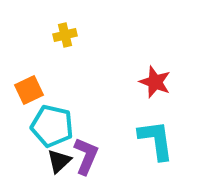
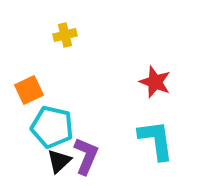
cyan pentagon: moved 1 px down
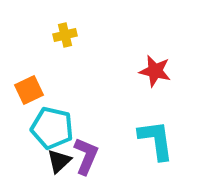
red star: moved 11 px up; rotated 8 degrees counterclockwise
cyan pentagon: moved 1 px down
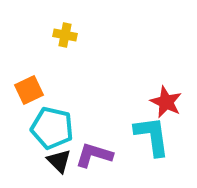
yellow cross: rotated 25 degrees clockwise
red star: moved 11 px right, 31 px down; rotated 12 degrees clockwise
cyan L-shape: moved 4 px left, 4 px up
purple L-shape: moved 8 px right, 1 px up; rotated 96 degrees counterclockwise
black triangle: rotated 32 degrees counterclockwise
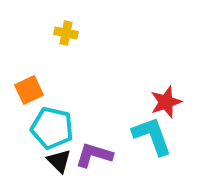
yellow cross: moved 1 px right, 2 px up
red star: rotated 28 degrees clockwise
cyan L-shape: rotated 12 degrees counterclockwise
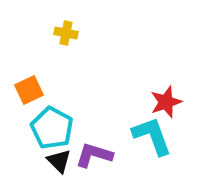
cyan pentagon: rotated 15 degrees clockwise
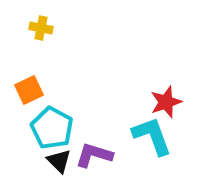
yellow cross: moved 25 px left, 5 px up
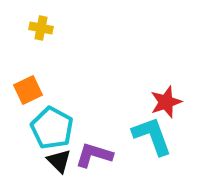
orange square: moved 1 px left
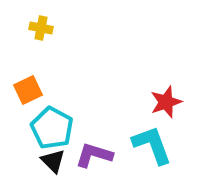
cyan L-shape: moved 9 px down
black triangle: moved 6 px left
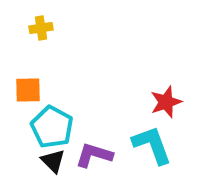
yellow cross: rotated 20 degrees counterclockwise
orange square: rotated 24 degrees clockwise
cyan pentagon: moved 1 px up
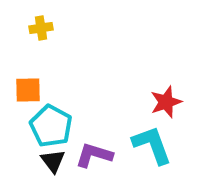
cyan pentagon: moved 1 px left, 1 px up
black triangle: rotated 8 degrees clockwise
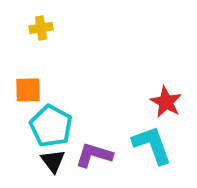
red star: rotated 24 degrees counterclockwise
